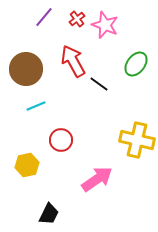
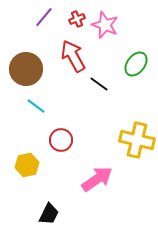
red cross: rotated 14 degrees clockwise
red arrow: moved 5 px up
cyan line: rotated 60 degrees clockwise
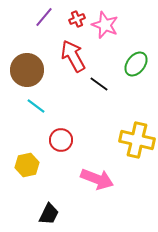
brown circle: moved 1 px right, 1 px down
pink arrow: rotated 56 degrees clockwise
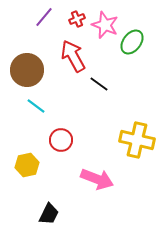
green ellipse: moved 4 px left, 22 px up
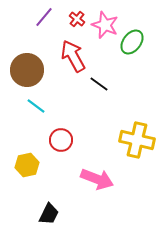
red cross: rotated 28 degrees counterclockwise
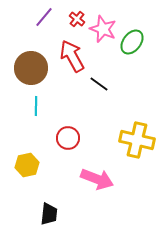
pink star: moved 2 px left, 4 px down
red arrow: moved 1 px left
brown circle: moved 4 px right, 2 px up
cyan line: rotated 54 degrees clockwise
red circle: moved 7 px right, 2 px up
black trapezoid: rotated 20 degrees counterclockwise
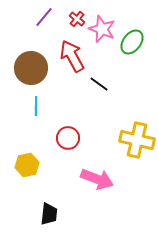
pink star: moved 1 px left
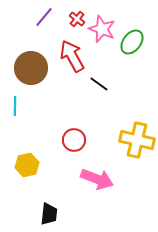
cyan line: moved 21 px left
red circle: moved 6 px right, 2 px down
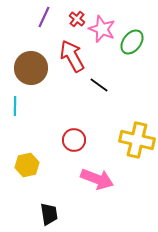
purple line: rotated 15 degrees counterclockwise
black line: moved 1 px down
black trapezoid: rotated 15 degrees counterclockwise
